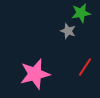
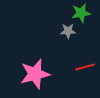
gray star: rotated 21 degrees counterclockwise
red line: rotated 42 degrees clockwise
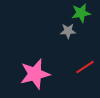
red line: rotated 18 degrees counterclockwise
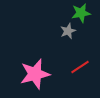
gray star: rotated 21 degrees counterclockwise
red line: moved 5 px left
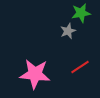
pink star: rotated 20 degrees clockwise
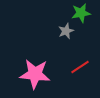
gray star: moved 2 px left
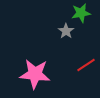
gray star: rotated 14 degrees counterclockwise
red line: moved 6 px right, 2 px up
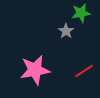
red line: moved 2 px left, 6 px down
pink star: moved 4 px up; rotated 16 degrees counterclockwise
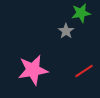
pink star: moved 2 px left
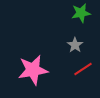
gray star: moved 9 px right, 14 px down
red line: moved 1 px left, 2 px up
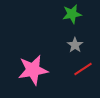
green star: moved 9 px left, 1 px down
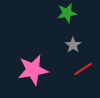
green star: moved 5 px left, 1 px up
gray star: moved 2 px left
